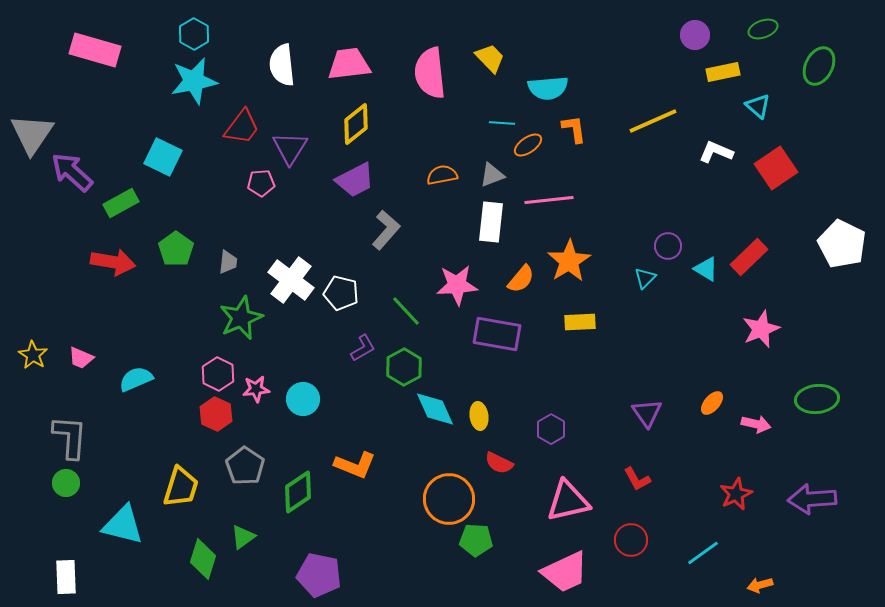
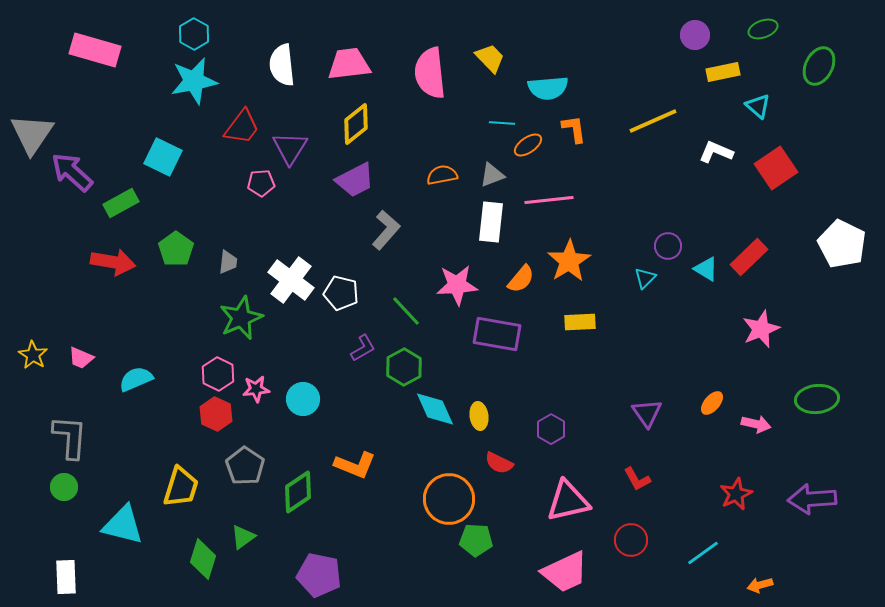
green circle at (66, 483): moved 2 px left, 4 px down
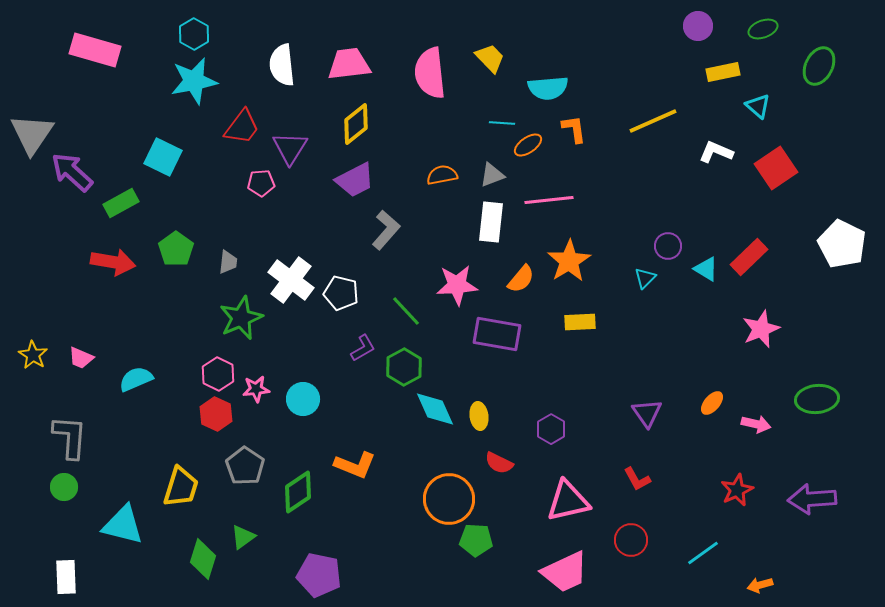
purple circle at (695, 35): moved 3 px right, 9 px up
red star at (736, 494): moved 1 px right, 4 px up
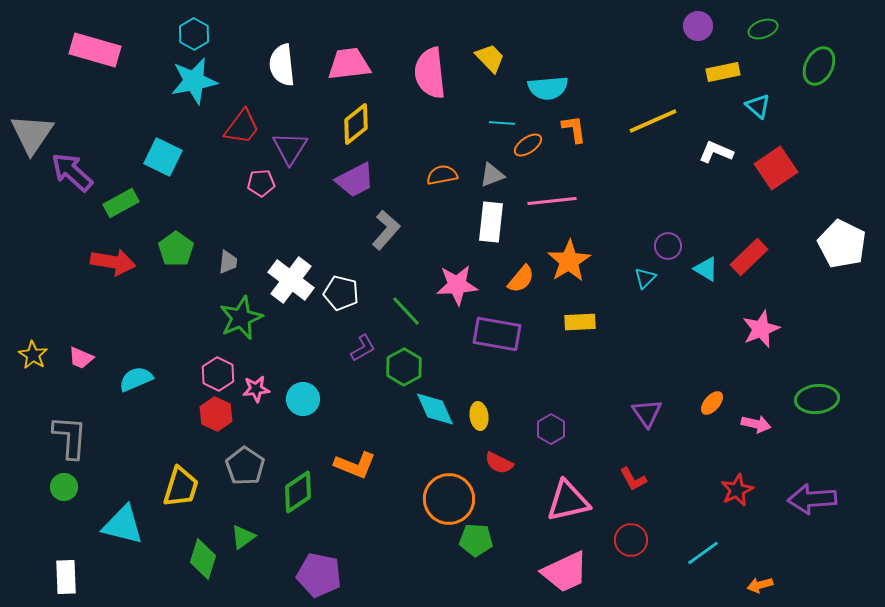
pink line at (549, 200): moved 3 px right, 1 px down
red L-shape at (637, 479): moved 4 px left
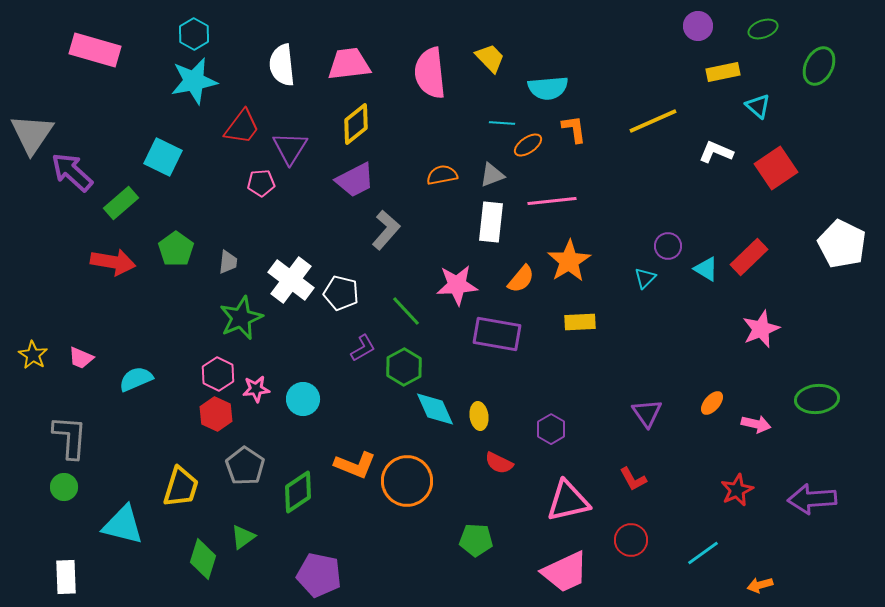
green rectangle at (121, 203): rotated 12 degrees counterclockwise
orange circle at (449, 499): moved 42 px left, 18 px up
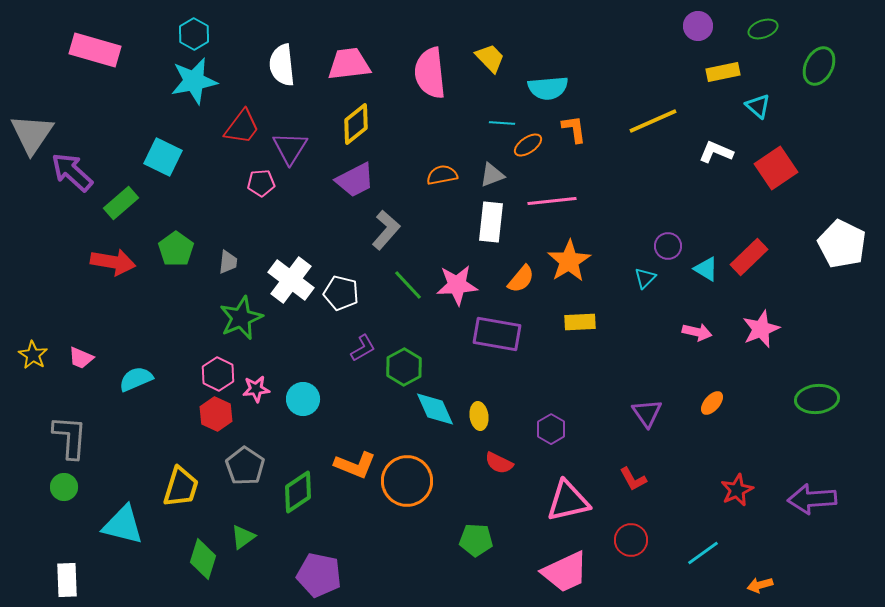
green line at (406, 311): moved 2 px right, 26 px up
pink arrow at (756, 424): moved 59 px left, 92 px up
white rectangle at (66, 577): moved 1 px right, 3 px down
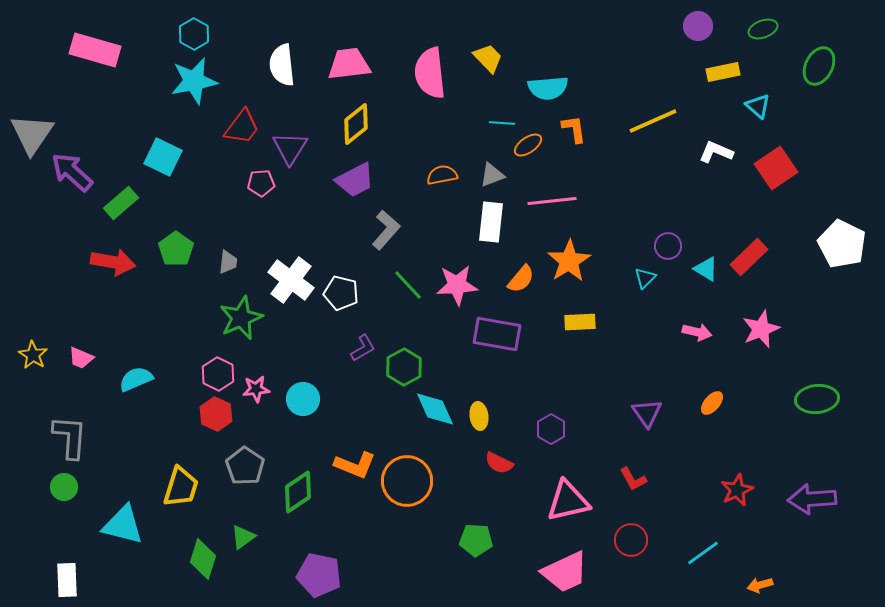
yellow trapezoid at (490, 58): moved 2 px left
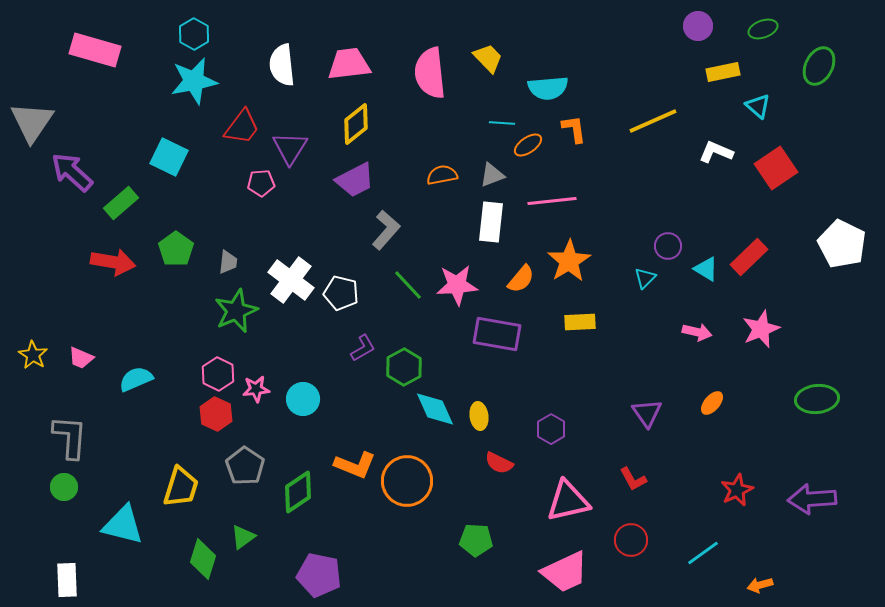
gray triangle at (32, 134): moved 12 px up
cyan square at (163, 157): moved 6 px right
green star at (241, 318): moved 5 px left, 7 px up
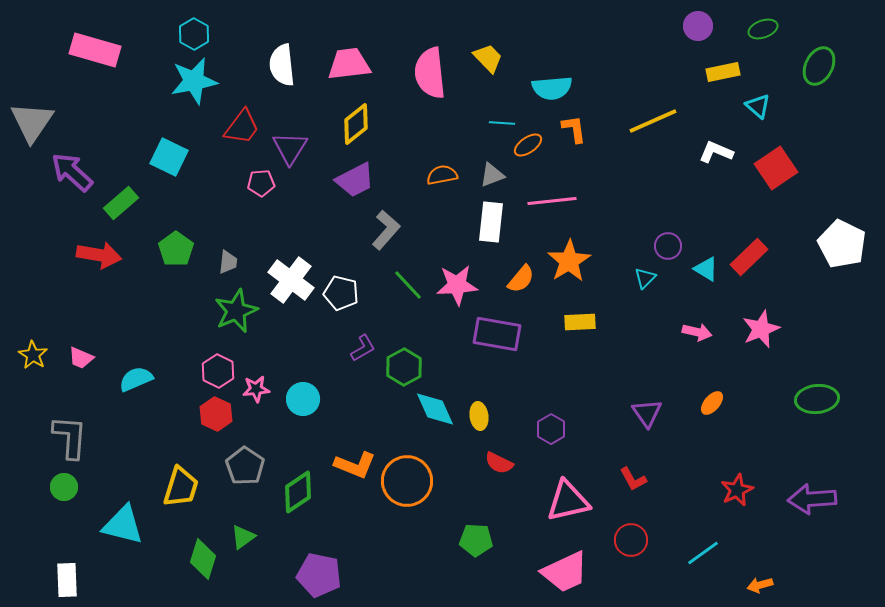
cyan semicircle at (548, 88): moved 4 px right
red arrow at (113, 262): moved 14 px left, 7 px up
pink hexagon at (218, 374): moved 3 px up
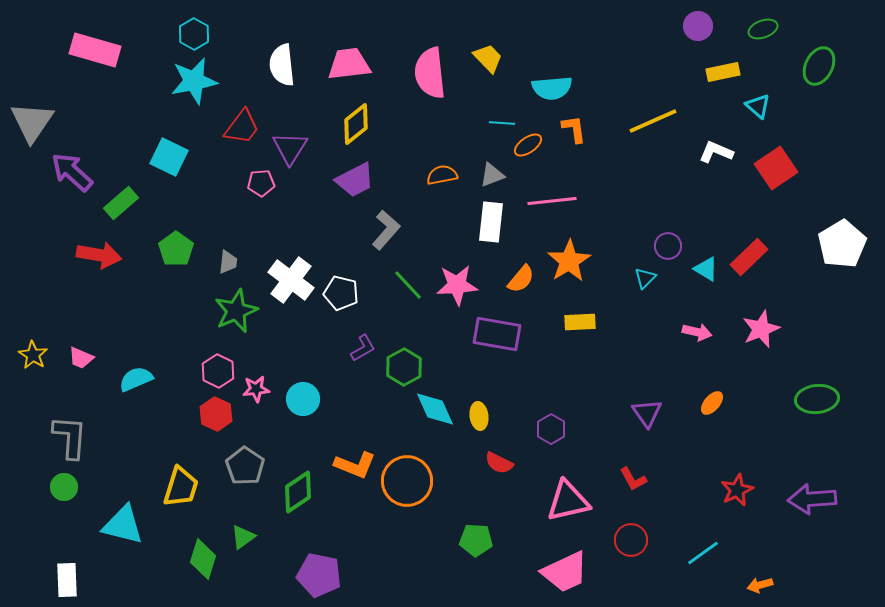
white pentagon at (842, 244): rotated 15 degrees clockwise
